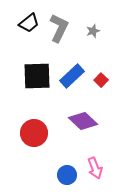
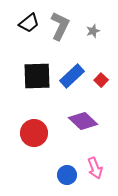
gray L-shape: moved 1 px right, 2 px up
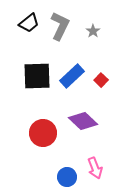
gray star: rotated 16 degrees counterclockwise
red circle: moved 9 px right
blue circle: moved 2 px down
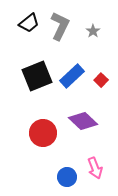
black square: rotated 20 degrees counterclockwise
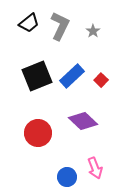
red circle: moved 5 px left
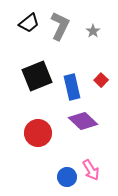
blue rectangle: moved 11 px down; rotated 60 degrees counterclockwise
pink arrow: moved 4 px left, 2 px down; rotated 10 degrees counterclockwise
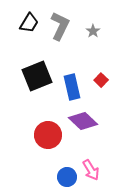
black trapezoid: rotated 20 degrees counterclockwise
red circle: moved 10 px right, 2 px down
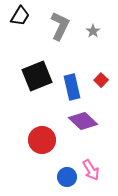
black trapezoid: moved 9 px left, 7 px up
red circle: moved 6 px left, 5 px down
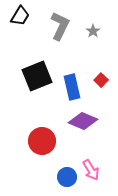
purple diamond: rotated 20 degrees counterclockwise
red circle: moved 1 px down
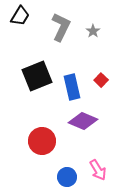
gray L-shape: moved 1 px right, 1 px down
pink arrow: moved 7 px right
